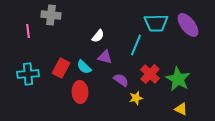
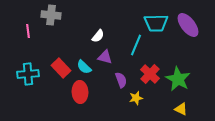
red rectangle: rotated 72 degrees counterclockwise
purple semicircle: rotated 35 degrees clockwise
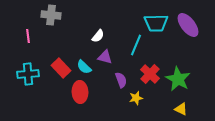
pink line: moved 5 px down
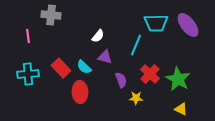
yellow star: rotated 16 degrees clockwise
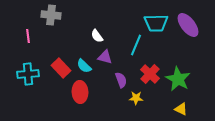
white semicircle: moved 1 px left; rotated 104 degrees clockwise
cyan semicircle: moved 1 px up
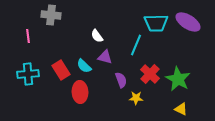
purple ellipse: moved 3 px up; rotated 20 degrees counterclockwise
red rectangle: moved 2 px down; rotated 12 degrees clockwise
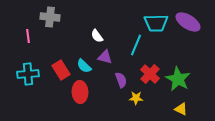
gray cross: moved 1 px left, 2 px down
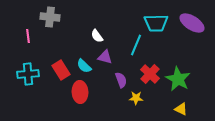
purple ellipse: moved 4 px right, 1 px down
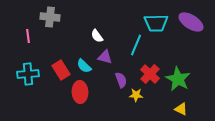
purple ellipse: moved 1 px left, 1 px up
yellow star: moved 3 px up
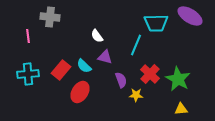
purple ellipse: moved 1 px left, 6 px up
red rectangle: rotated 72 degrees clockwise
red ellipse: rotated 35 degrees clockwise
yellow triangle: rotated 32 degrees counterclockwise
